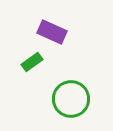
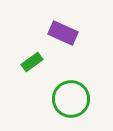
purple rectangle: moved 11 px right, 1 px down
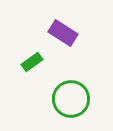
purple rectangle: rotated 8 degrees clockwise
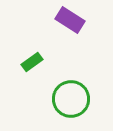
purple rectangle: moved 7 px right, 13 px up
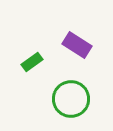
purple rectangle: moved 7 px right, 25 px down
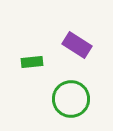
green rectangle: rotated 30 degrees clockwise
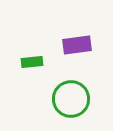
purple rectangle: rotated 40 degrees counterclockwise
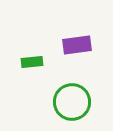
green circle: moved 1 px right, 3 px down
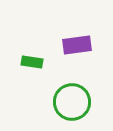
green rectangle: rotated 15 degrees clockwise
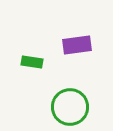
green circle: moved 2 px left, 5 px down
